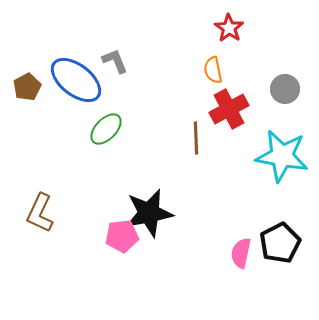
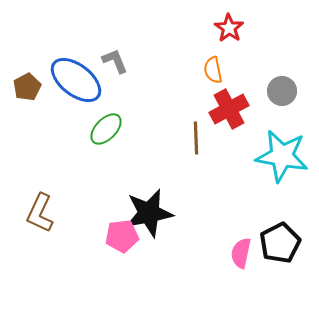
gray circle: moved 3 px left, 2 px down
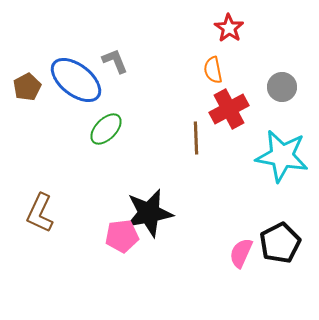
gray circle: moved 4 px up
pink semicircle: rotated 12 degrees clockwise
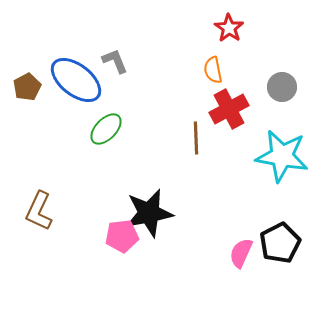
brown L-shape: moved 1 px left, 2 px up
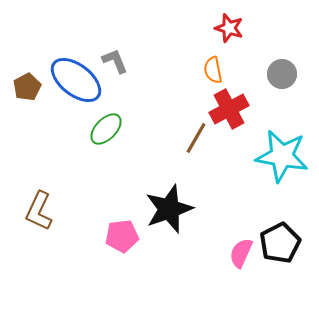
red star: rotated 16 degrees counterclockwise
gray circle: moved 13 px up
brown line: rotated 32 degrees clockwise
black star: moved 20 px right, 4 px up; rotated 9 degrees counterclockwise
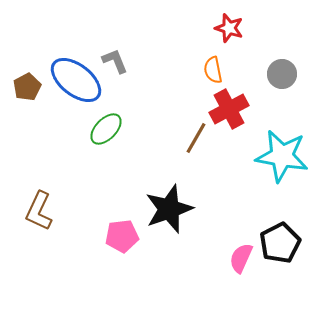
pink semicircle: moved 5 px down
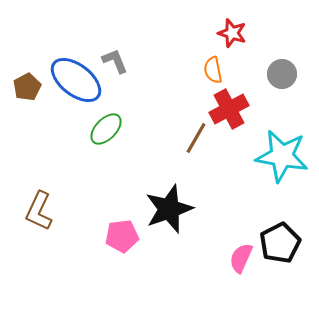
red star: moved 3 px right, 5 px down
